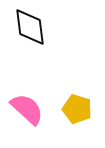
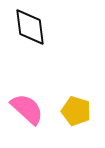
yellow pentagon: moved 1 px left, 2 px down
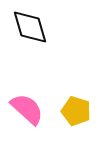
black diamond: rotated 9 degrees counterclockwise
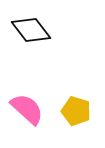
black diamond: moved 1 px right, 3 px down; rotated 21 degrees counterclockwise
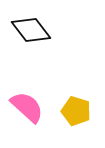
pink semicircle: moved 2 px up
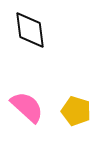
black diamond: moved 1 px left; rotated 30 degrees clockwise
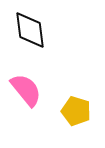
pink semicircle: moved 1 px left, 17 px up; rotated 9 degrees clockwise
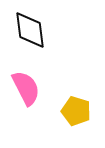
pink semicircle: moved 2 px up; rotated 12 degrees clockwise
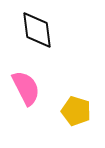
black diamond: moved 7 px right
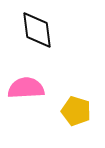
pink semicircle: rotated 66 degrees counterclockwise
